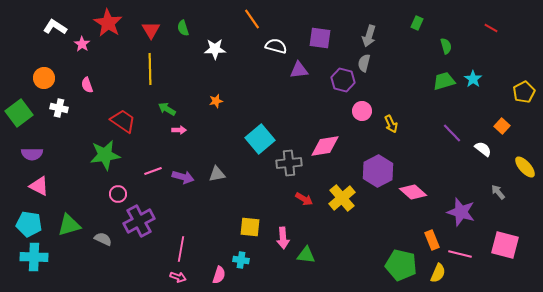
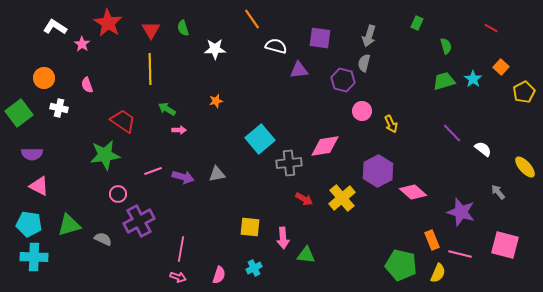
orange square at (502, 126): moved 1 px left, 59 px up
cyan cross at (241, 260): moved 13 px right, 8 px down; rotated 35 degrees counterclockwise
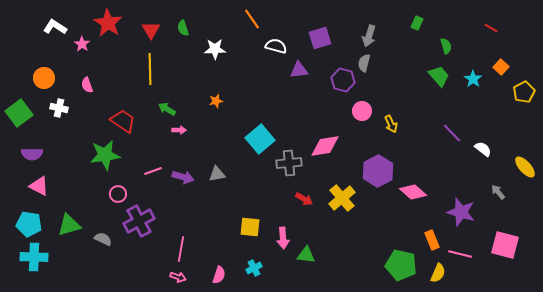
purple square at (320, 38): rotated 25 degrees counterclockwise
green trapezoid at (444, 81): moved 5 px left, 5 px up; rotated 65 degrees clockwise
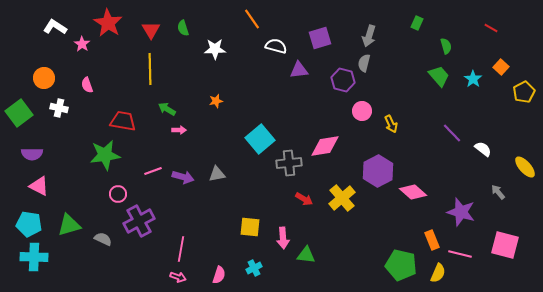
red trapezoid at (123, 121): rotated 24 degrees counterclockwise
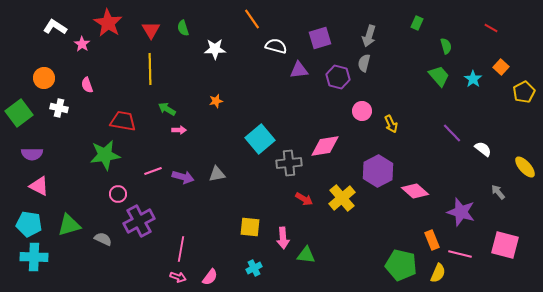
purple hexagon at (343, 80): moved 5 px left, 3 px up
pink diamond at (413, 192): moved 2 px right, 1 px up
pink semicircle at (219, 275): moved 9 px left, 2 px down; rotated 18 degrees clockwise
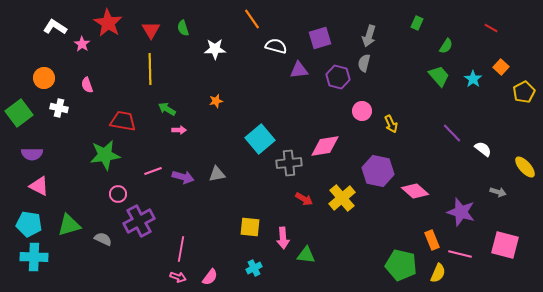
green semicircle at (446, 46): rotated 49 degrees clockwise
purple hexagon at (378, 171): rotated 20 degrees counterclockwise
gray arrow at (498, 192): rotated 147 degrees clockwise
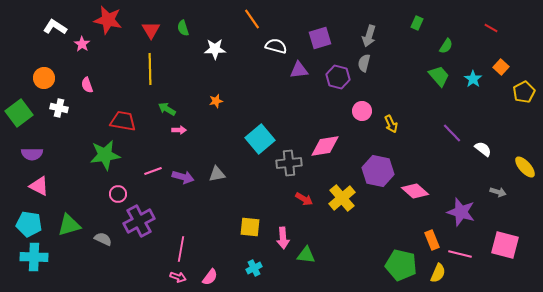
red star at (108, 23): moved 3 px up; rotated 20 degrees counterclockwise
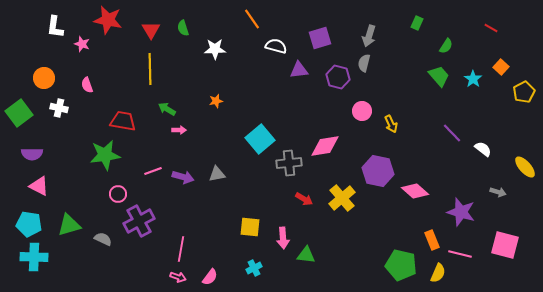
white L-shape at (55, 27): rotated 115 degrees counterclockwise
pink star at (82, 44): rotated 14 degrees counterclockwise
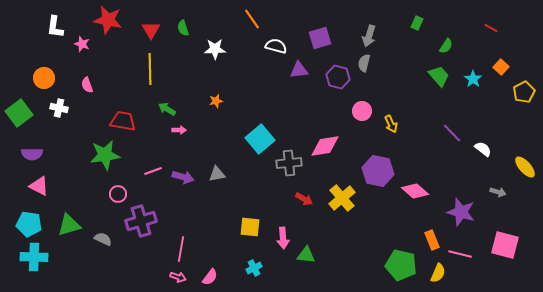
purple cross at (139, 221): moved 2 px right; rotated 12 degrees clockwise
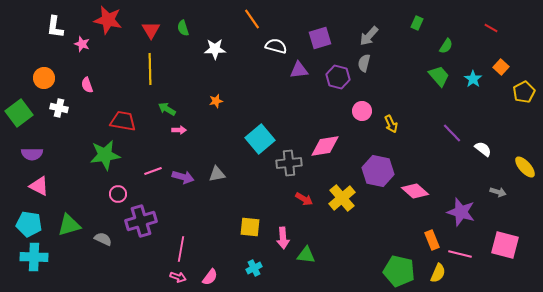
gray arrow at (369, 36): rotated 25 degrees clockwise
green pentagon at (401, 265): moved 2 px left, 6 px down
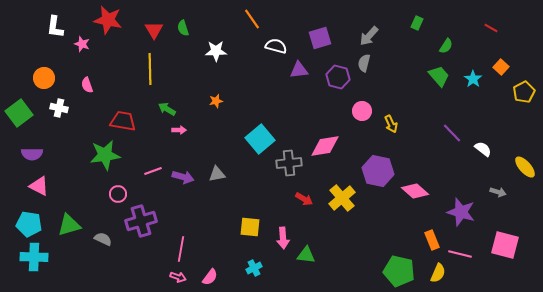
red triangle at (151, 30): moved 3 px right
white star at (215, 49): moved 1 px right, 2 px down
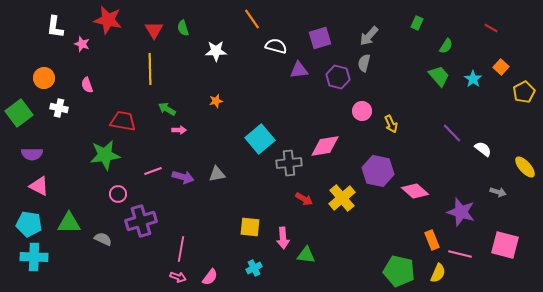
green triangle at (69, 225): moved 2 px up; rotated 15 degrees clockwise
